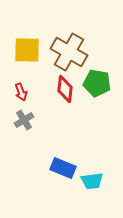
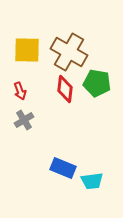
red arrow: moved 1 px left, 1 px up
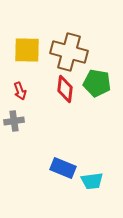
brown cross: rotated 15 degrees counterclockwise
gray cross: moved 10 px left, 1 px down; rotated 24 degrees clockwise
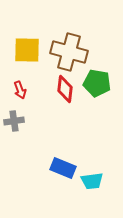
red arrow: moved 1 px up
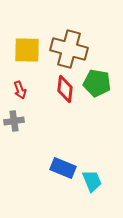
brown cross: moved 3 px up
cyan trapezoid: rotated 105 degrees counterclockwise
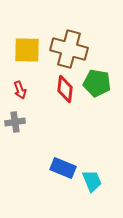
gray cross: moved 1 px right, 1 px down
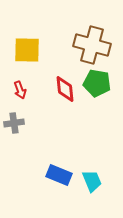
brown cross: moved 23 px right, 4 px up
red diamond: rotated 12 degrees counterclockwise
gray cross: moved 1 px left, 1 px down
blue rectangle: moved 4 px left, 7 px down
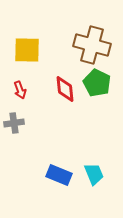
green pentagon: rotated 16 degrees clockwise
cyan trapezoid: moved 2 px right, 7 px up
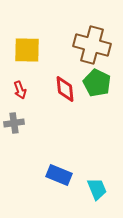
cyan trapezoid: moved 3 px right, 15 px down
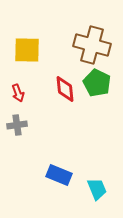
red arrow: moved 2 px left, 3 px down
gray cross: moved 3 px right, 2 px down
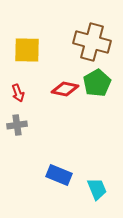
brown cross: moved 3 px up
green pentagon: rotated 16 degrees clockwise
red diamond: rotated 72 degrees counterclockwise
